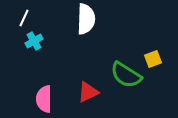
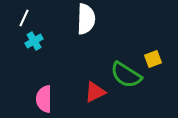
red triangle: moved 7 px right
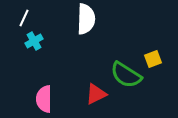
red triangle: moved 1 px right, 2 px down
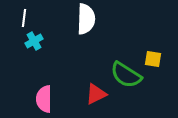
white line: rotated 18 degrees counterclockwise
yellow square: rotated 30 degrees clockwise
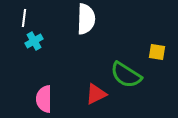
yellow square: moved 4 px right, 7 px up
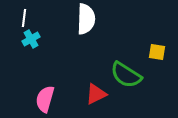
cyan cross: moved 3 px left, 2 px up
pink semicircle: moved 1 px right; rotated 16 degrees clockwise
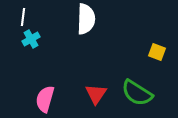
white line: moved 1 px left, 1 px up
yellow square: rotated 12 degrees clockwise
green semicircle: moved 11 px right, 18 px down
red triangle: rotated 30 degrees counterclockwise
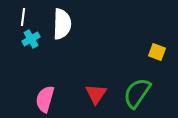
white semicircle: moved 24 px left, 5 px down
green semicircle: rotated 92 degrees clockwise
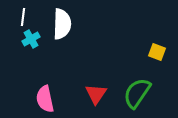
pink semicircle: rotated 28 degrees counterclockwise
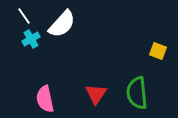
white line: moved 1 px right, 1 px up; rotated 42 degrees counterclockwise
white semicircle: rotated 40 degrees clockwise
yellow square: moved 1 px right, 1 px up
green semicircle: rotated 40 degrees counterclockwise
